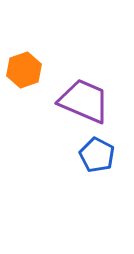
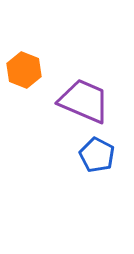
orange hexagon: rotated 20 degrees counterclockwise
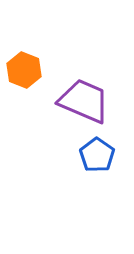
blue pentagon: rotated 8 degrees clockwise
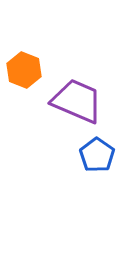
purple trapezoid: moved 7 px left
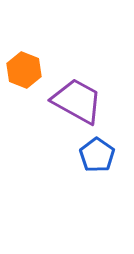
purple trapezoid: rotated 6 degrees clockwise
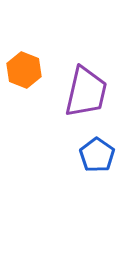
purple trapezoid: moved 9 px right, 9 px up; rotated 74 degrees clockwise
